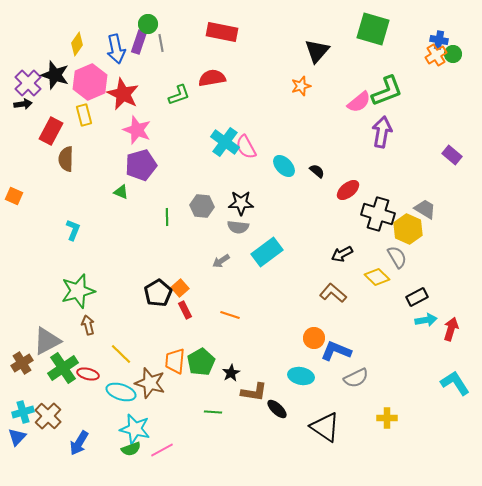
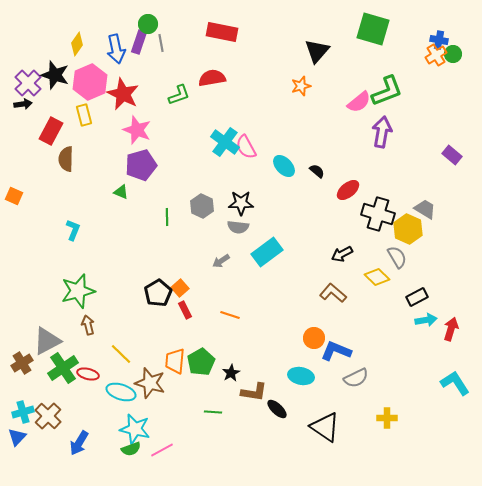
gray hexagon at (202, 206): rotated 20 degrees clockwise
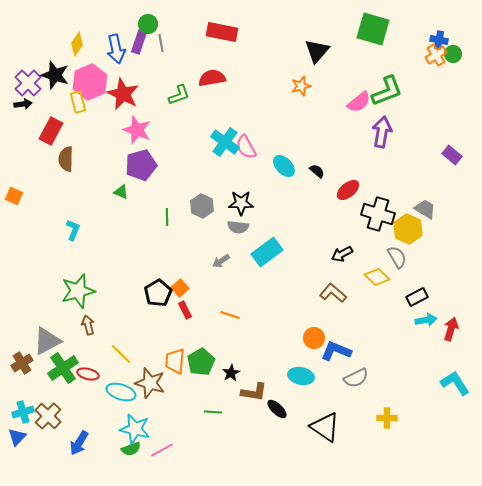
yellow rectangle at (84, 115): moved 6 px left, 13 px up
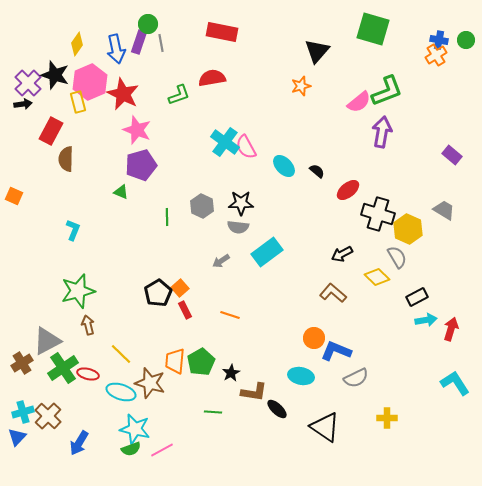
green circle at (453, 54): moved 13 px right, 14 px up
gray trapezoid at (425, 209): moved 19 px right, 1 px down
